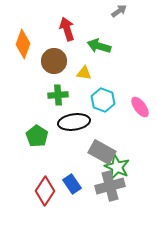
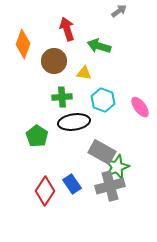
green cross: moved 4 px right, 2 px down
green star: rotated 25 degrees clockwise
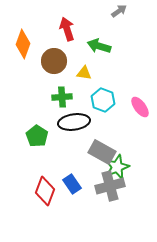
red diamond: rotated 12 degrees counterclockwise
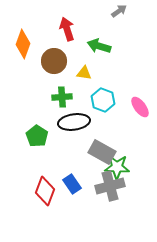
green star: rotated 25 degrees clockwise
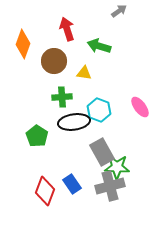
cyan hexagon: moved 4 px left, 10 px down
gray rectangle: rotated 32 degrees clockwise
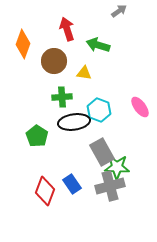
green arrow: moved 1 px left, 1 px up
